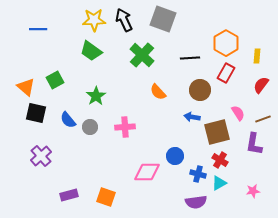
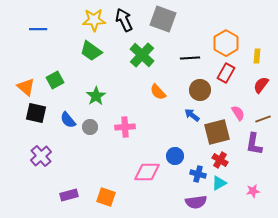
blue arrow: moved 2 px up; rotated 28 degrees clockwise
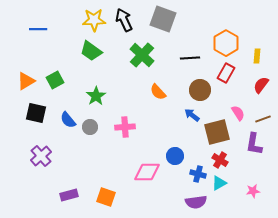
orange triangle: moved 6 px up; rotated 48 degrees clockwise
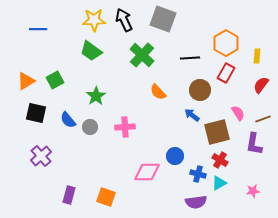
purple rectangle: rotated 60 degrees counterclockwise
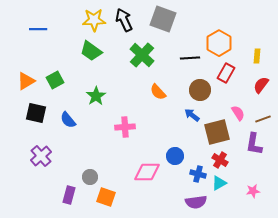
orange hexagon: moved 7 px left
gray circle: moved 50 px down
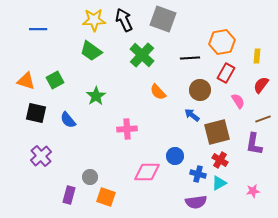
orange hexagon: moved 3 px right, 1 px up; rotated 20 degrees clockwise
orange triangle: rotated 48 degrees clockwise
pink semicircle: moved 12 px up
pink cross: moved 2 px right, 2 px down
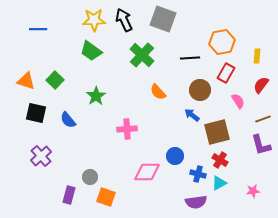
green square: rotated 18 degrees counterclockwise
purple L-shape: moved 7 px right, 1 px down; rotated 25 degrees counterclockwise
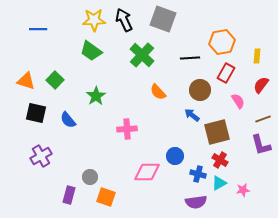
purple cross: rotated 10 degrees clockwise
pink star: moved 10 px left, 1 px up
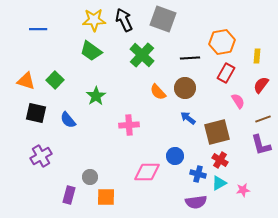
brown circle: moved 15 px left, 2 px up
blue arrow: moved 4 px left, 3 px down
pink cross: moved 2 px right, 4 px up
orange square: rotated 18 degrees counterclockwise
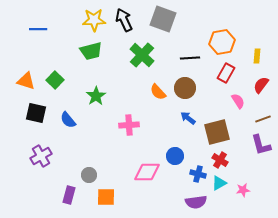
green trapezoid: rotated 50 degrees counterclockwise
gray circle: moved 1 px left, 2 px up
